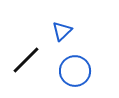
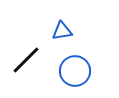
blue triangle: rotated 35 degrees clockwise
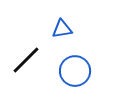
blue triangle: moved 2 px up
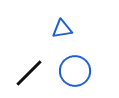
black line: moved 3 px right, 13 px down
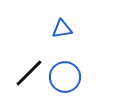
blue circle: moved 10 px left, 6 px down
